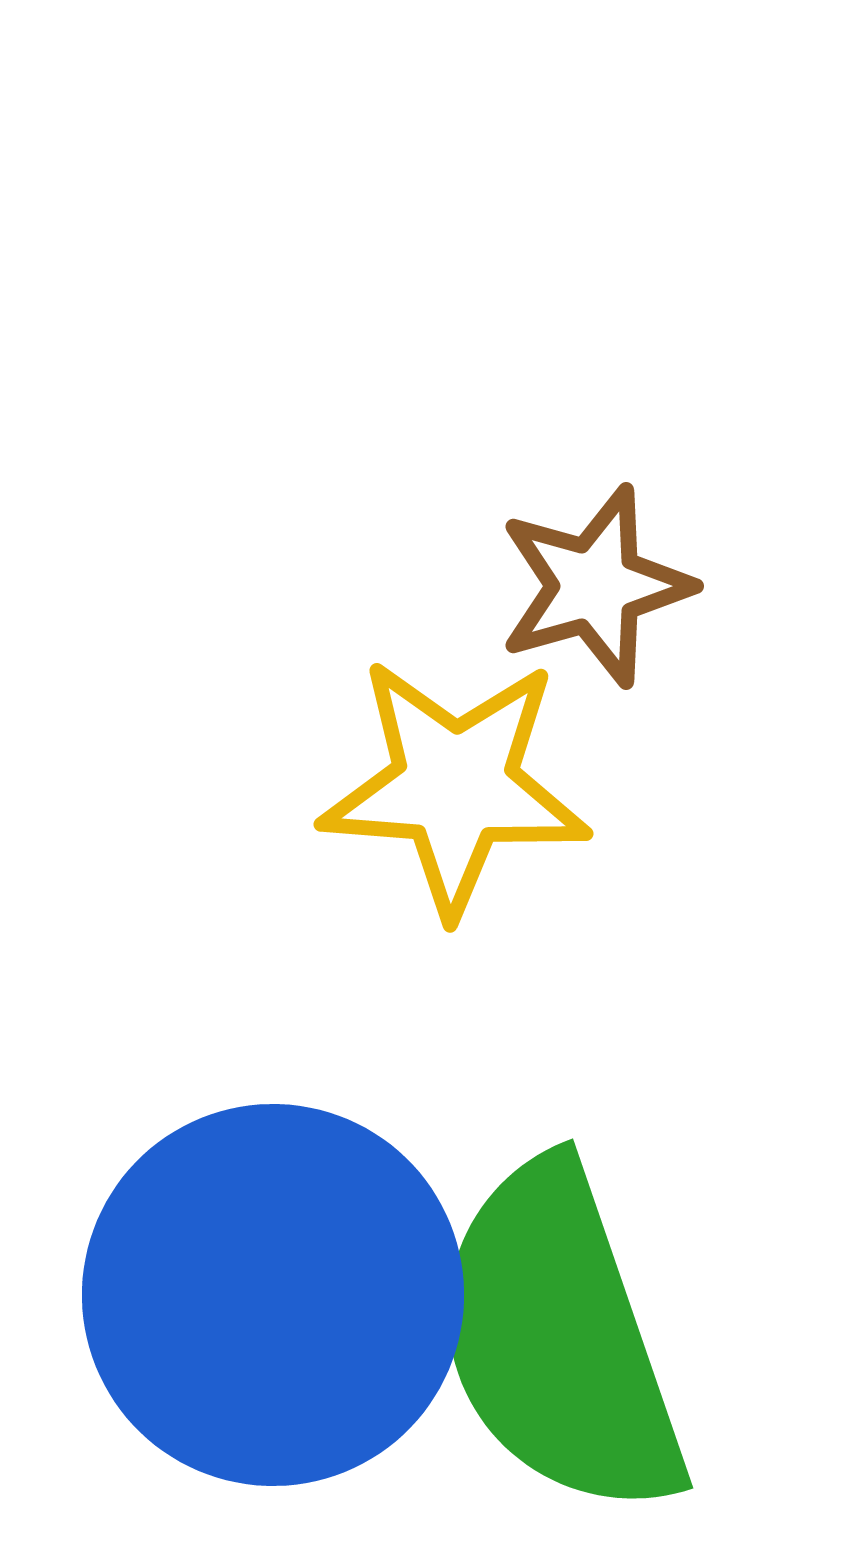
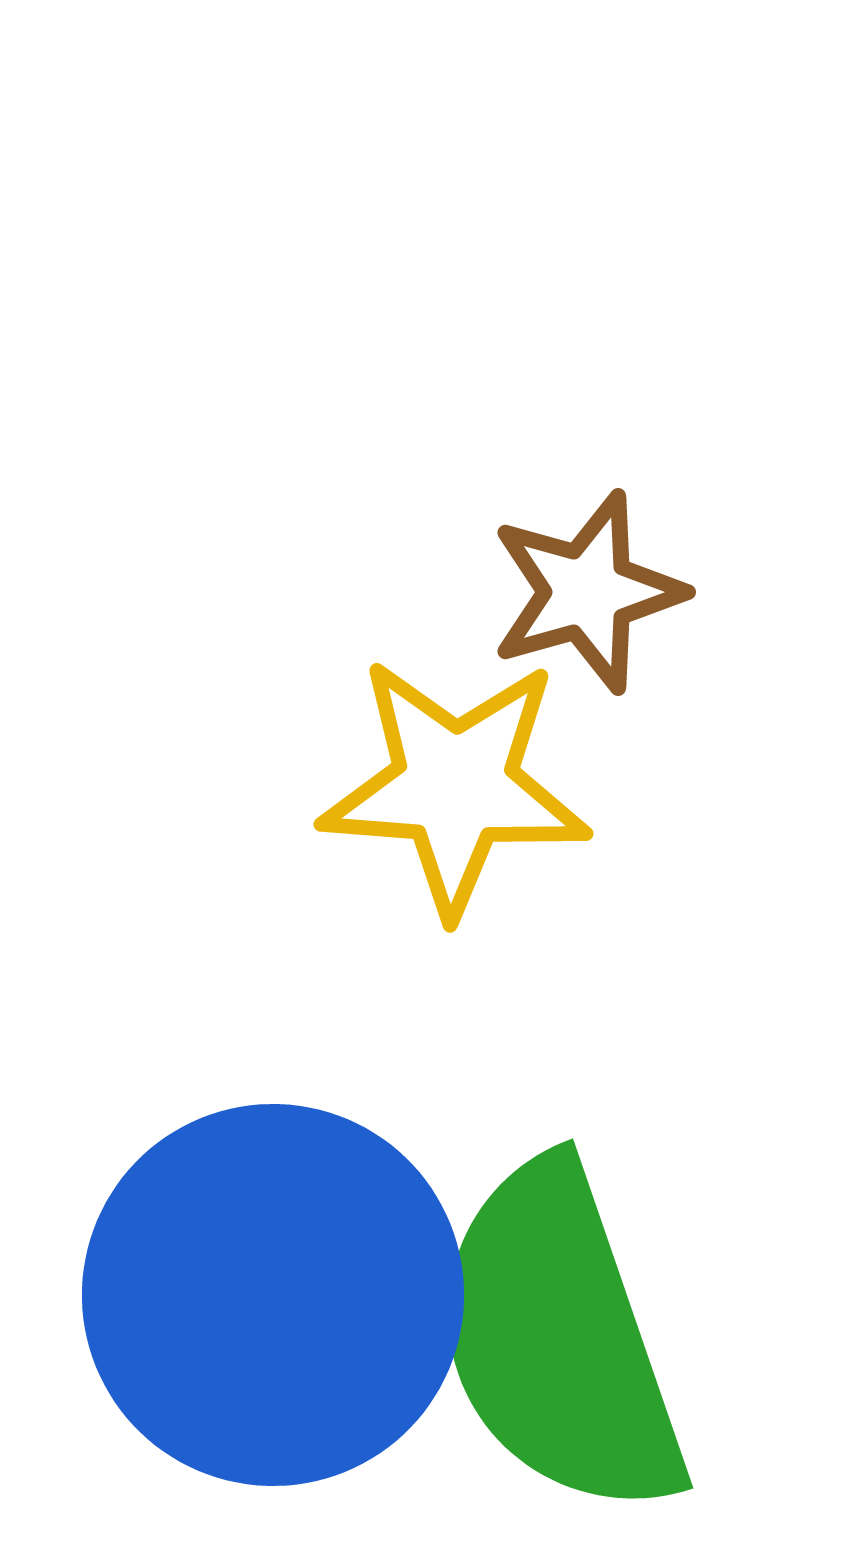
brown star: moved 8 px left, 6 px down
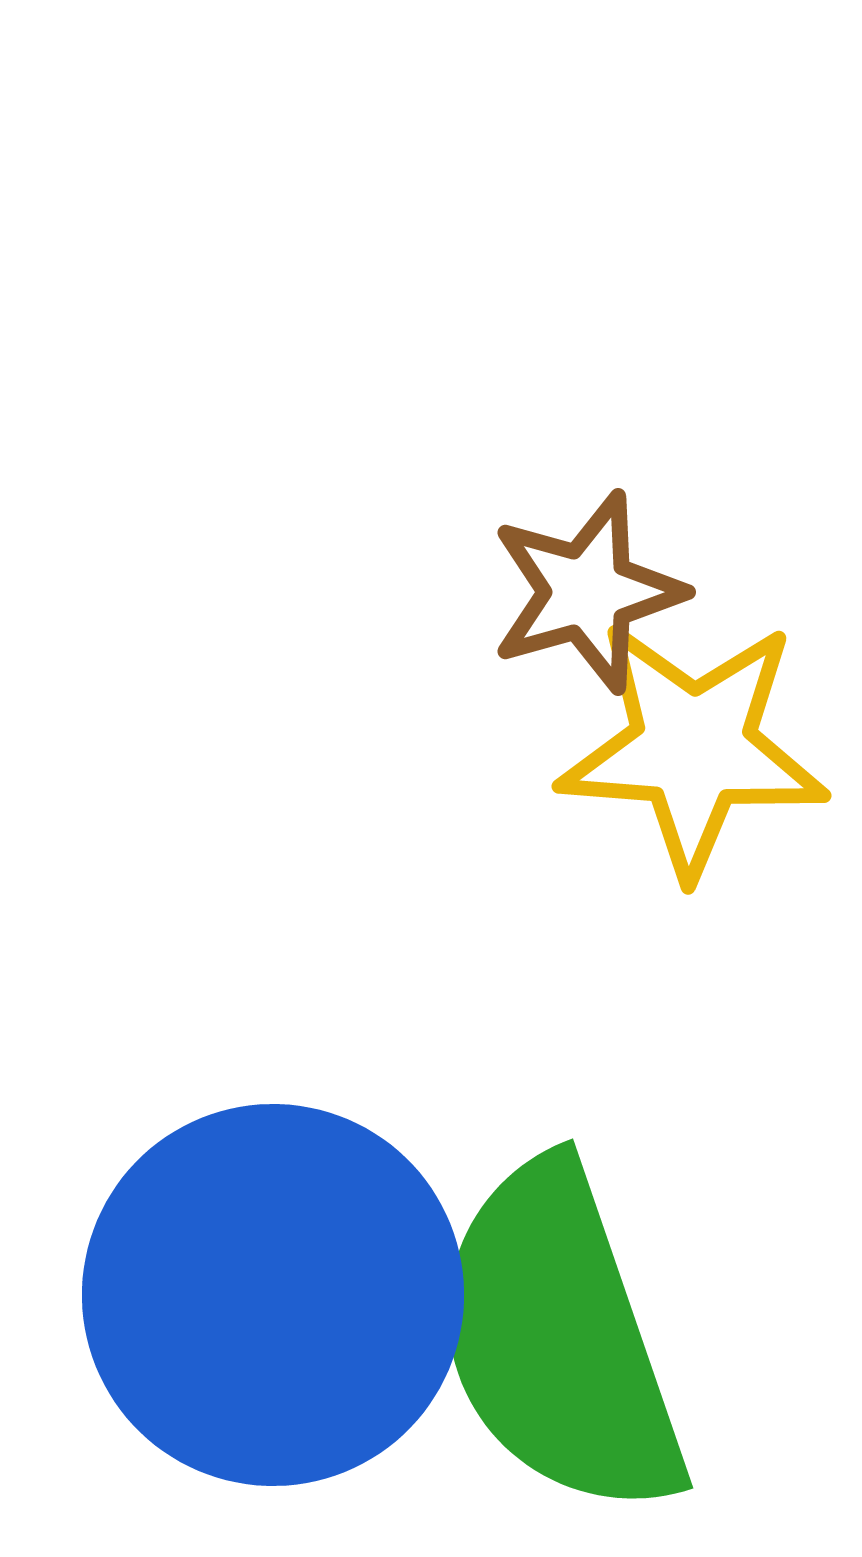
yellow star: moved 238 px right, 38 px up
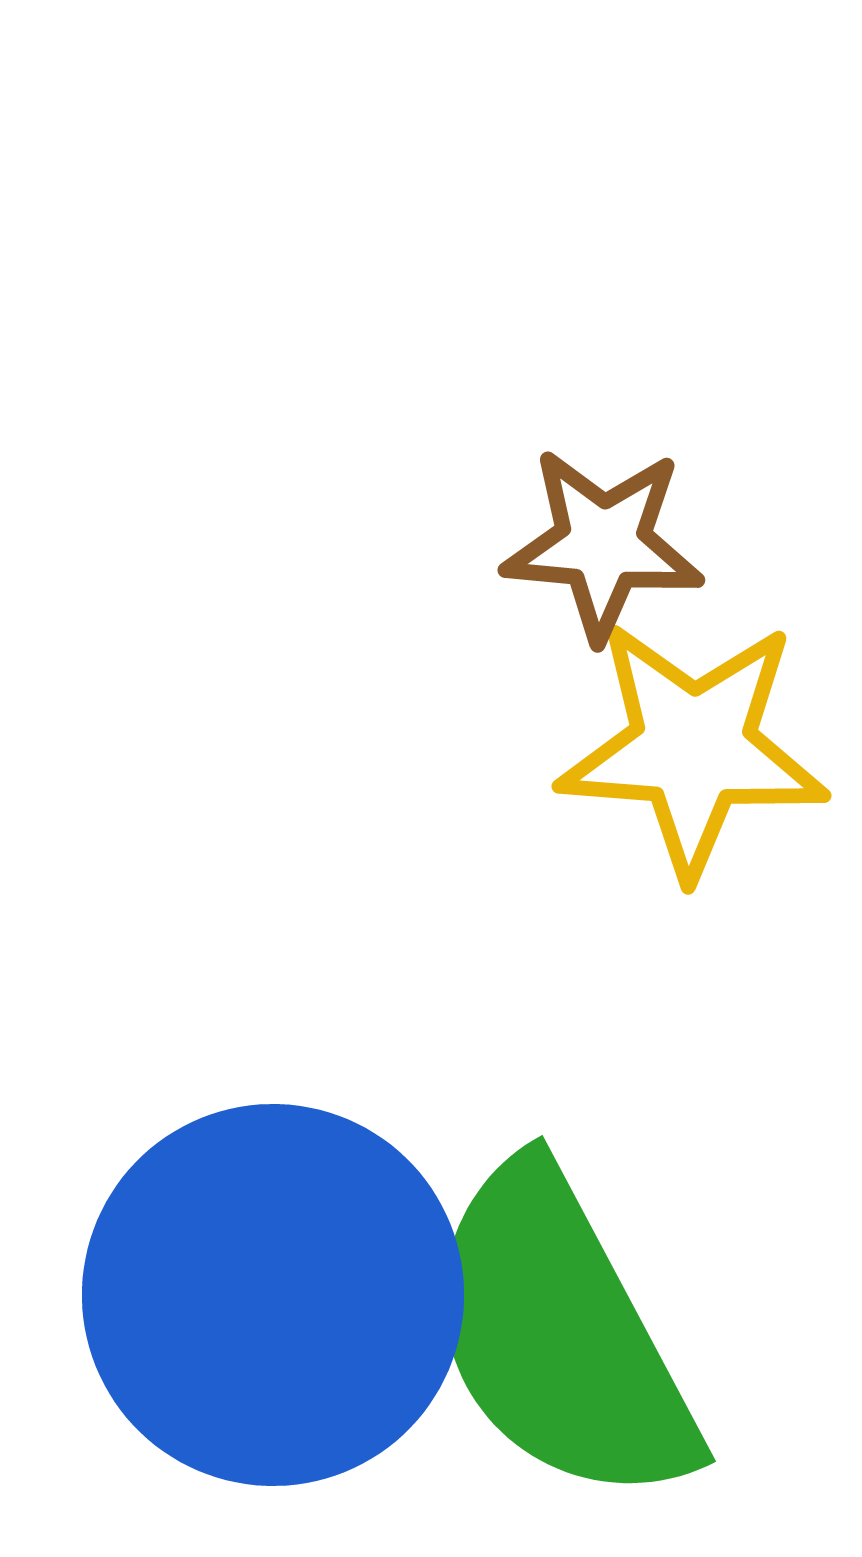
brown star: moved 16 px right, 48 px up; rotated 21 degrees clockwise
green semicircle: moved 1 px right, 4 px up; rotated 9 degrees counterclockwise
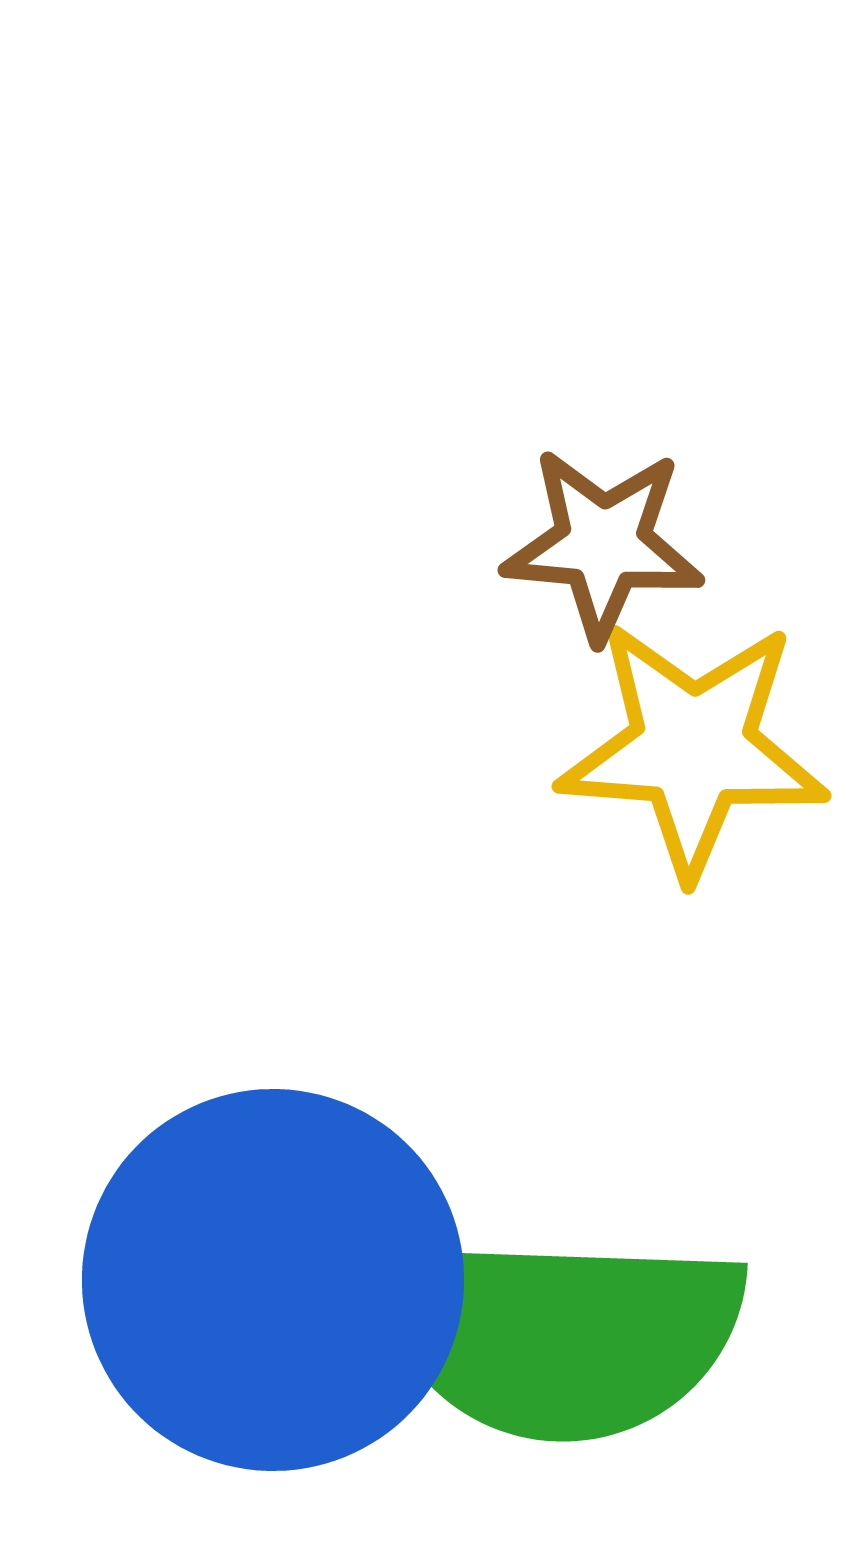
blue circle: moved 15 px up
green semicircle: rotated 60 degrees counterclockwise
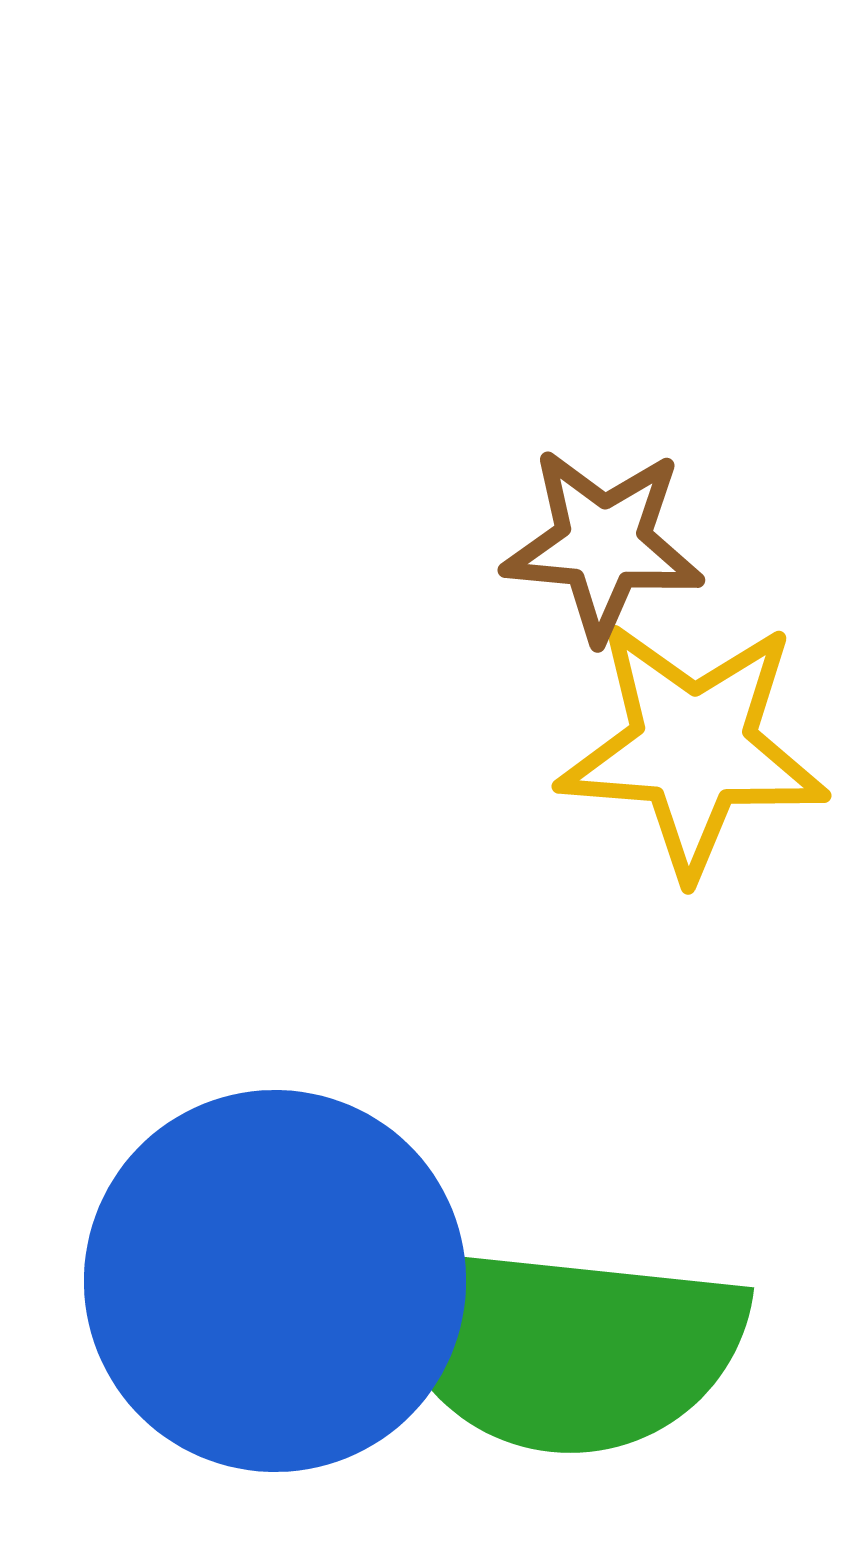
blue circle: moved 2 px right, 1 px down
green semicircle: moved 2 px right, 11 px down; rotated 4 degrees clockwise
